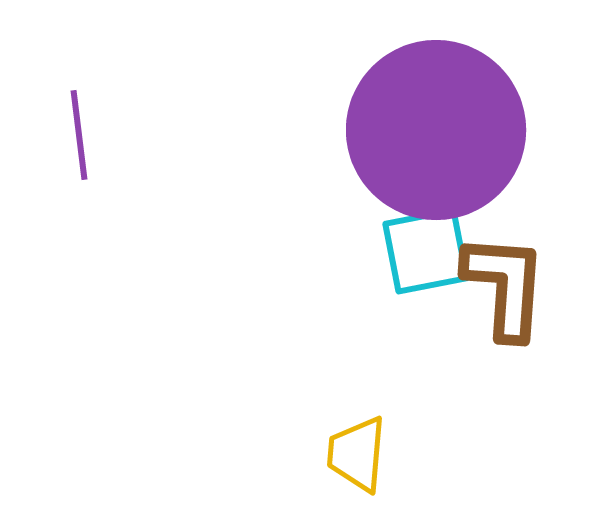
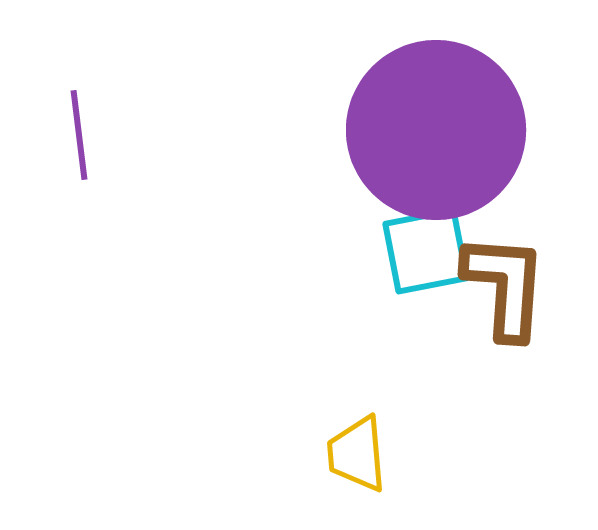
yellow trapezoid: rotated 10 degrees counterclockwise
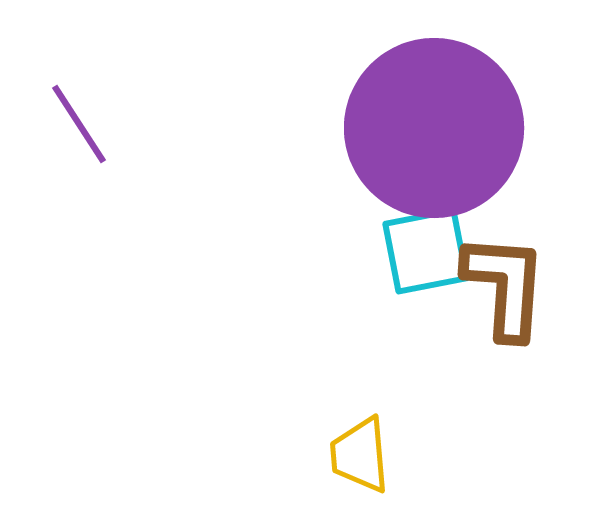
purple circle: moved 2 px left, 2 px up
purple line: moved 11 px up; rotated 26 degrees counterclockwise
yellow trapezoid: moved 3 px right, 1 px down
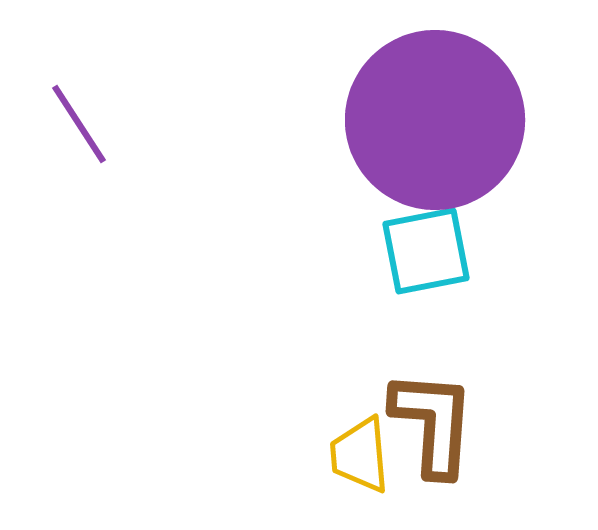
purple circle: moved 1 px right, 8 px up
brown L-shape: moved 72 px left, 137 px down
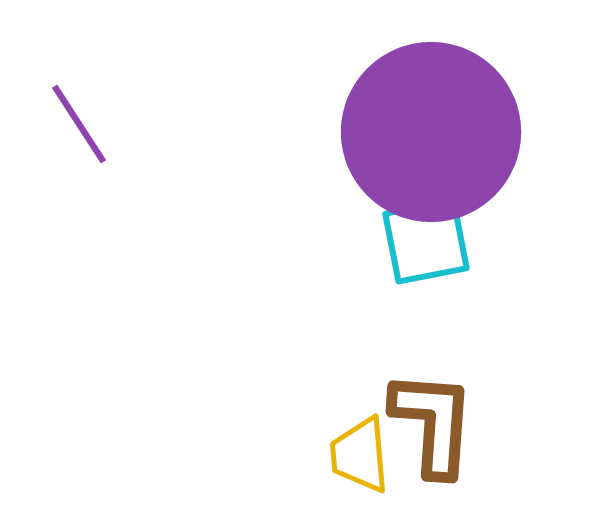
purple circle: moved 4 px left, 12 px down
cyan square: moved 10 px up
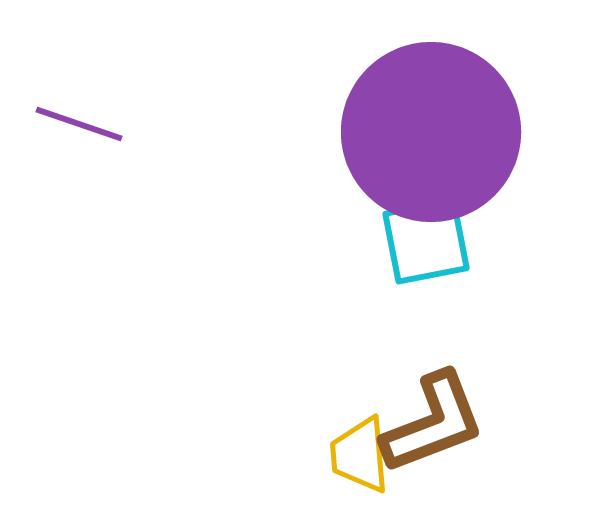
purple line: rotated 38 degrees counterclockwise
brown L-shape: rotated 65 degrees clockwise
